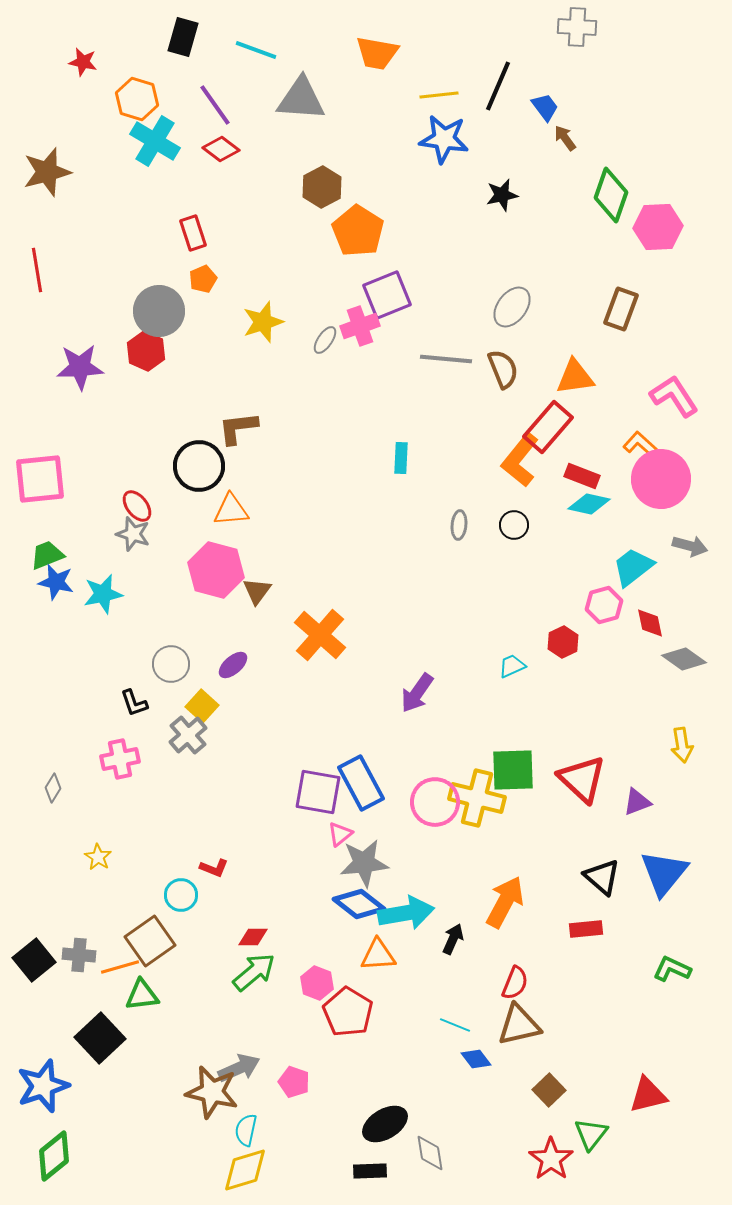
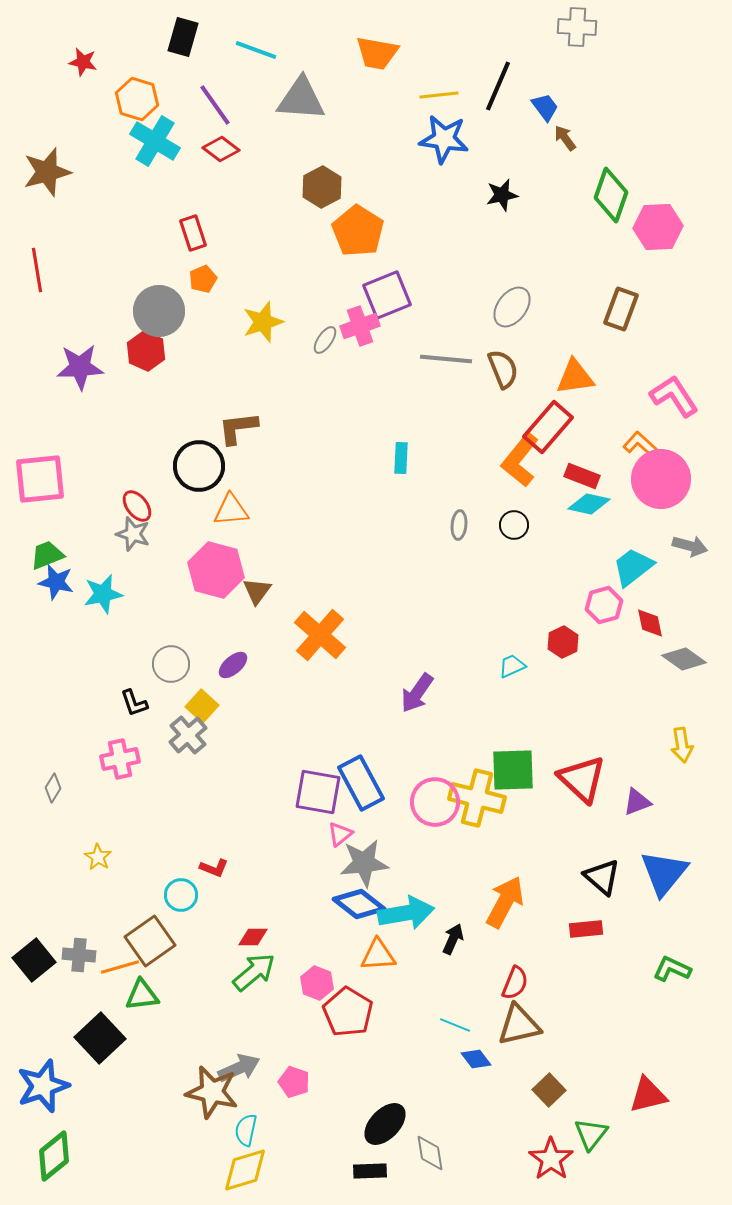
black ellipse at (385, 1124): rotated 15 degrees counterclockwise
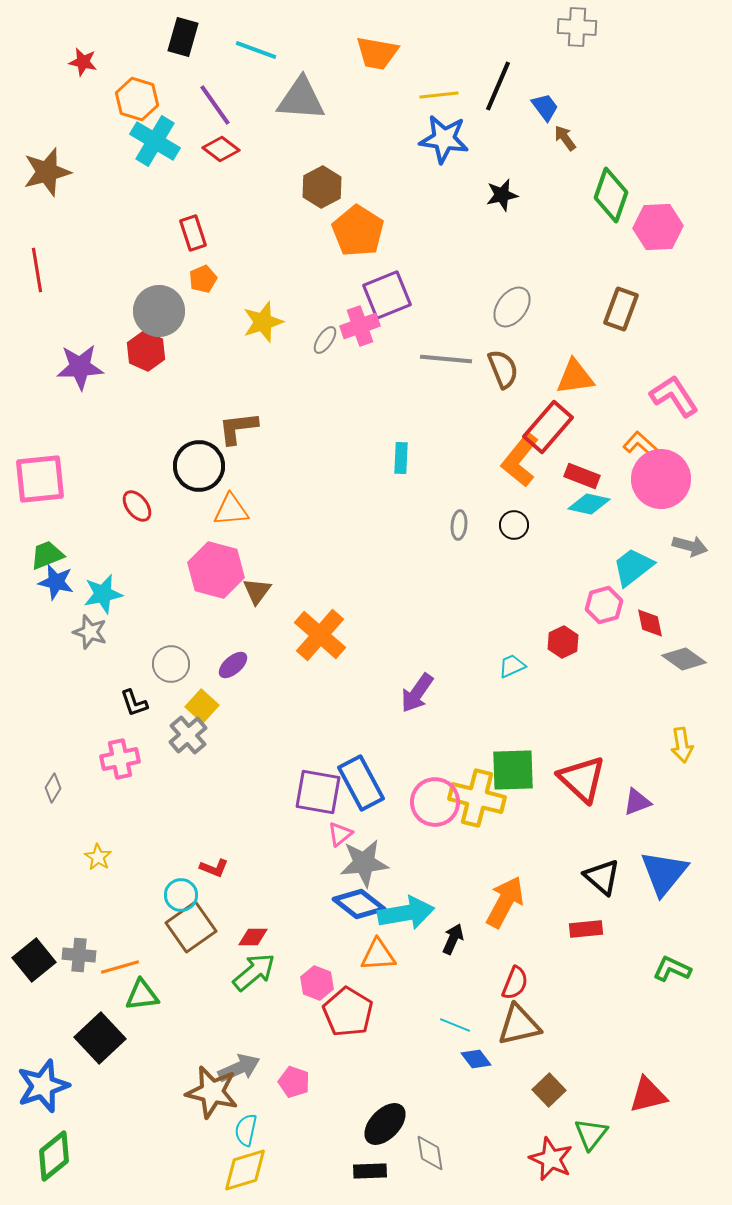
gray star at (133, 534): moved 43 px left, 98 px down
brown square at (150, 941): moved 41 px right, 14 px up
red star at (551, 1159): rotated 12 degrees counterclockwise
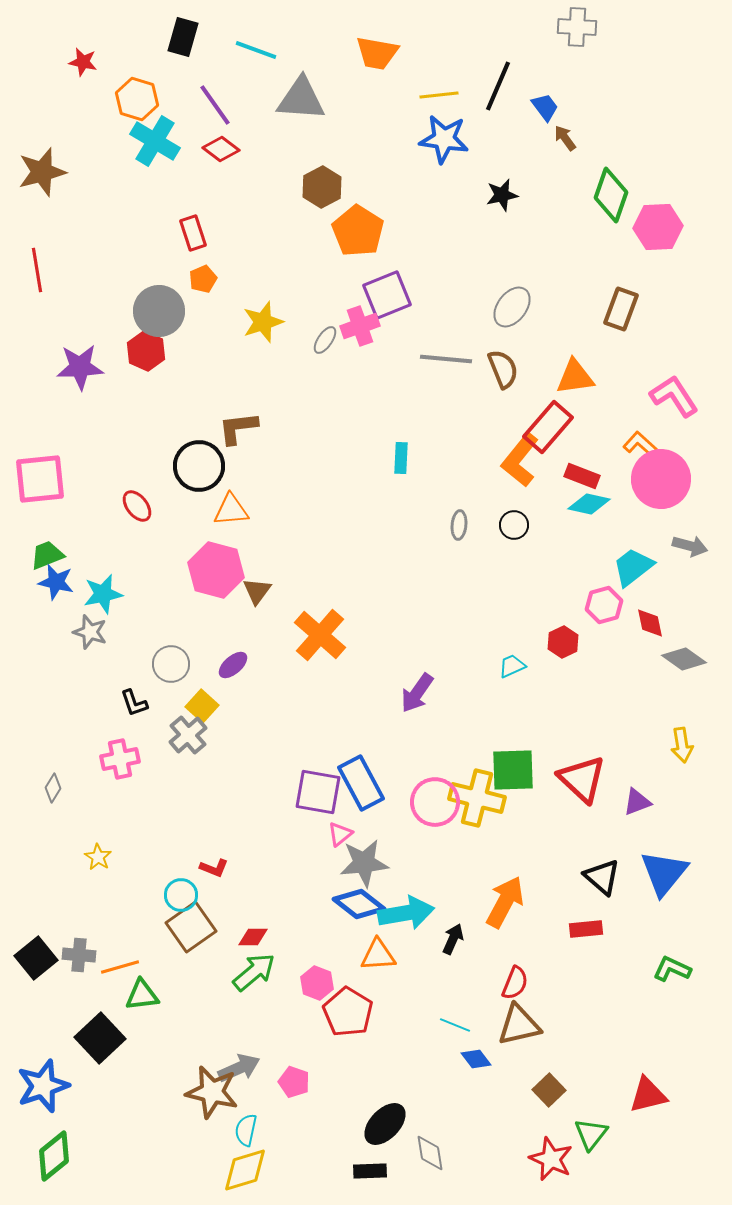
brown star at (47, 172): moved 5 px left
black square at (34, 960): moved 2 px right, 2 px up
